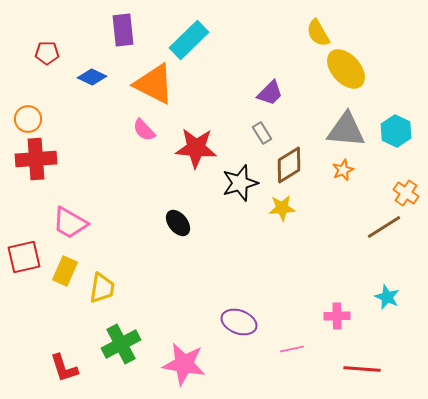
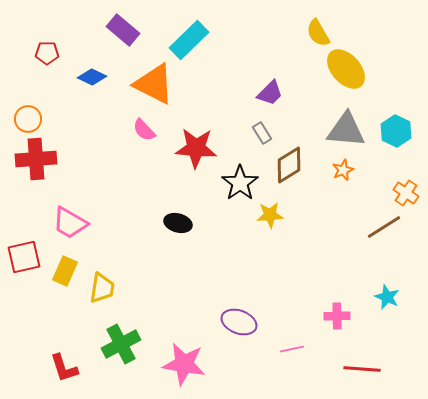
purple rectangle: rotated 44 degrees counterclockwise
black star: rotated 18 degrees counterclockwise
yellow star: moved 12 px left, 7 px down
black ellipse: rotated 36 degrees counterclockwise
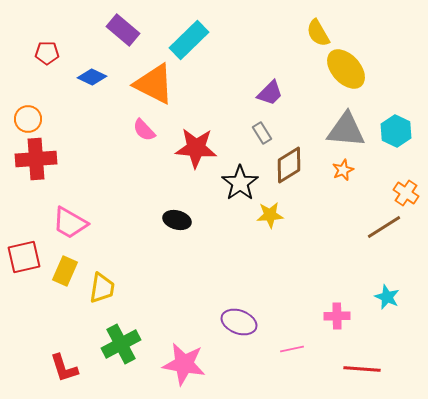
black ellipse: moved 1 px left, 3 px up
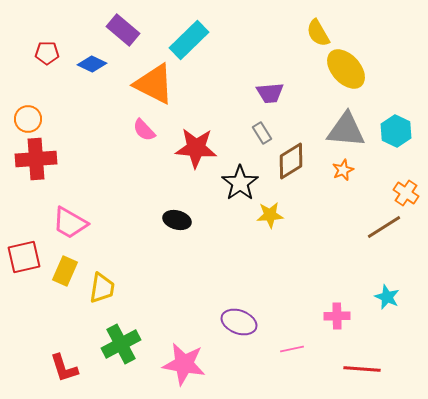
blue diamond: moved 13 px up
purple trapezoid: rotated 40 degrees clockwise
brown diamond: moved 2 px right, 4 px up
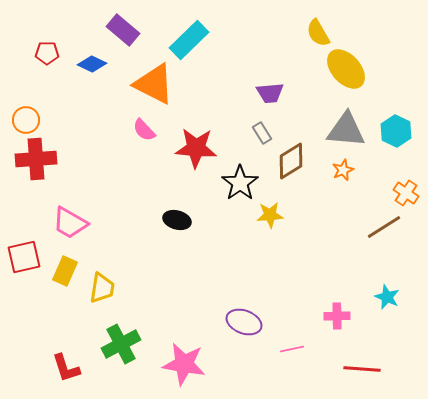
orange circle: moved 2 px left, 1 px down
purple ellipse: moved 5 px right
red L-shape: moved 2 px right
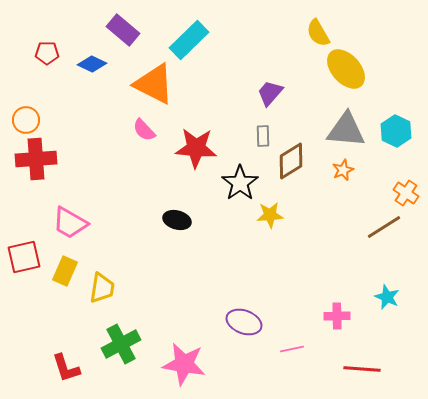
purple trapezoid: rotated 136 degrees clockwise
gray rectangle: moved 1 px right, 3 px down; rotated 30 degrees clockwise
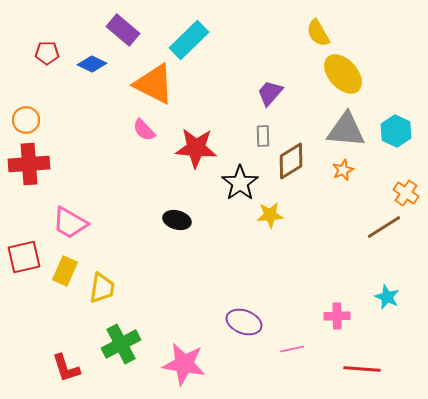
yellow ellipse: moved 3 px left, 5 px down
red cross: moved 7 px left, 5 px down
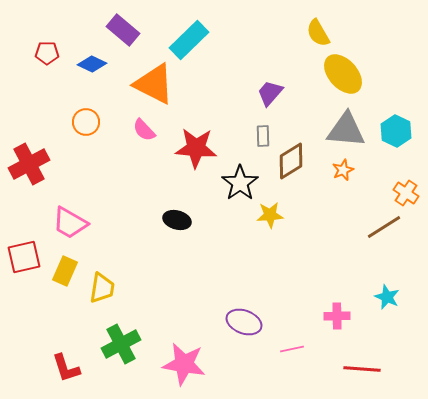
orange circle: moved 60 px right, 2 px down
red cross: rotated 24 degrees counterclockwise
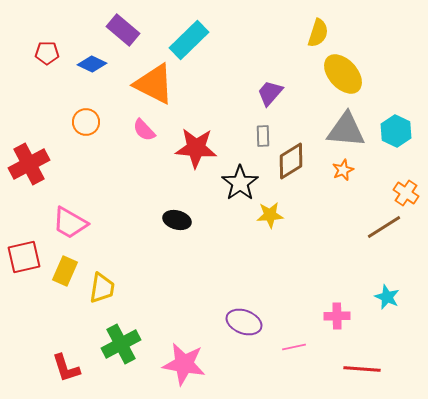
yellow semicircle: rotated 132 degrees counterclockwise
pink line: moved 2 px right, 2 px up
